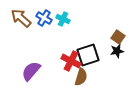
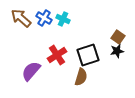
red cross: moved 14 px left, 6 px up; rotated 30 degrees clockwise
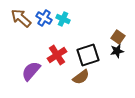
brown semicircle: rotated 36 degrees clockwise
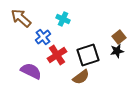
blue cross: moved 1 px left, 19 px down; rotated 21 degrees clockwise
brown square: moved 1 px right; rotated 16 degrees clockwise
purple semicircle: rotated 75 degrees clockwise
